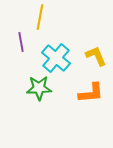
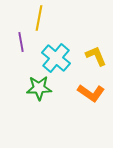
yellow line: moved 1 px left, 1 px down
orange L-shape: rotated 40 degrees clockwise
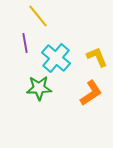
yellow line: moved 1 px left, 2 px up; rotated 50 degrees counterclockwise
purple line: moved 4 px right, 1 px down
yellow L-shape: moved 1 px right, 1 px down
orange L-shape: rotated 68 degrees counterclockwise
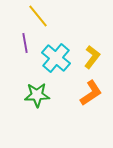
yellow L-shape: moved 5 px left; rotated 60 degrees clockwise
green star: moved 2 px left, 7 px down
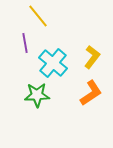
cyan cross: moved 3 px left, 5 px down
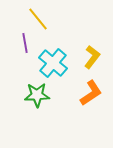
yellow line: moved 3 px down
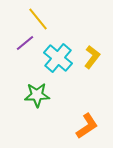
purple line: rotated 60 degrees clockwise
cyan cross: moved 5 px right, 5 px up
orange L-shape: moved 4 px left, 33 px down
